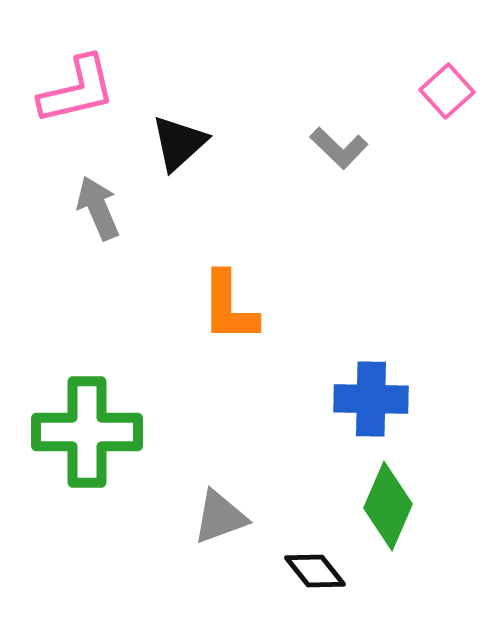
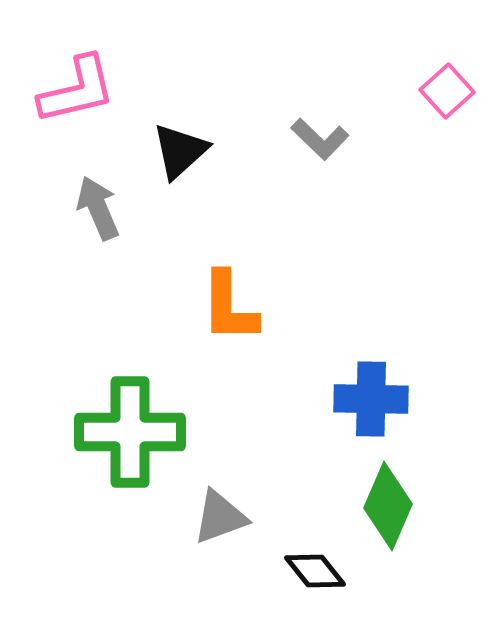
black triangle: moved 1 px right, 8 px down
gray L-shape: moved 19 px left, 9 px up
green cross: moved 43 px right
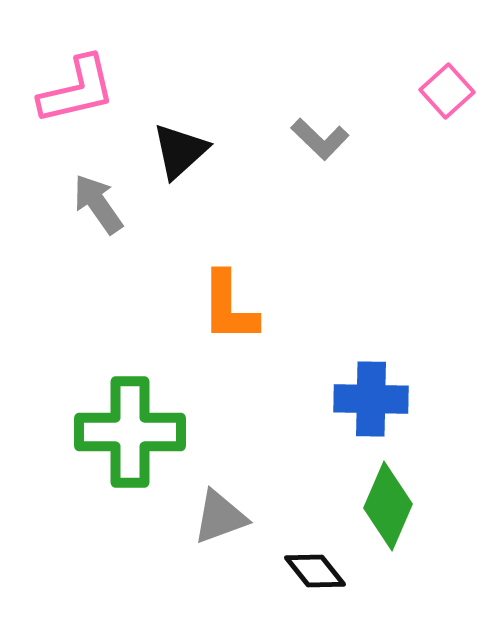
gray arrow: moved 4 px up; rotated 12 degrees counterclockwise
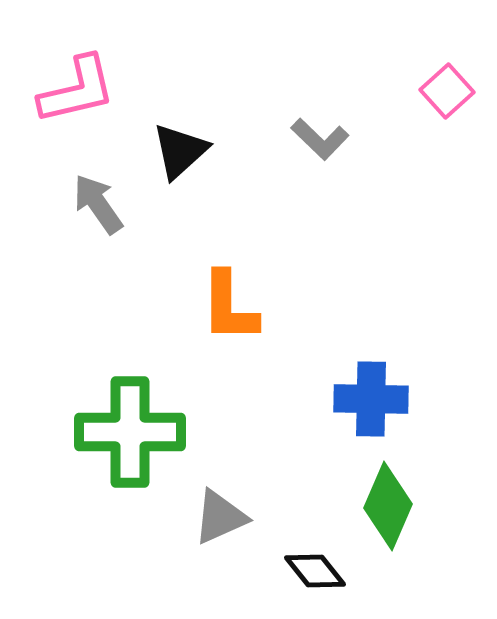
gray triangle: rotated 4 degrees counterclockwise
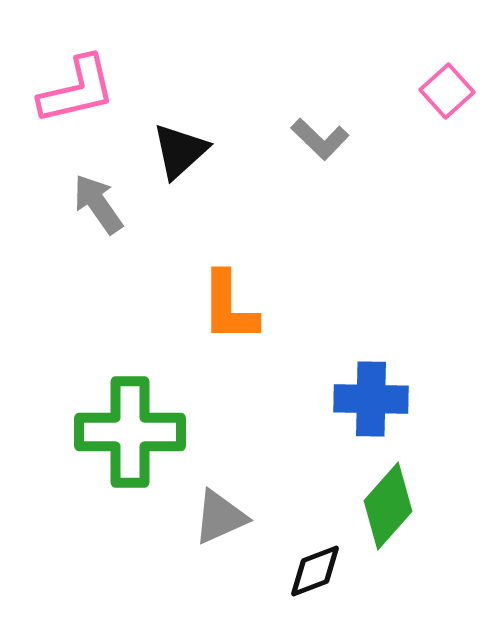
green diamond: rotated 18 degrees clockwise
black diamond: rotated 72 degrees counterclockwise
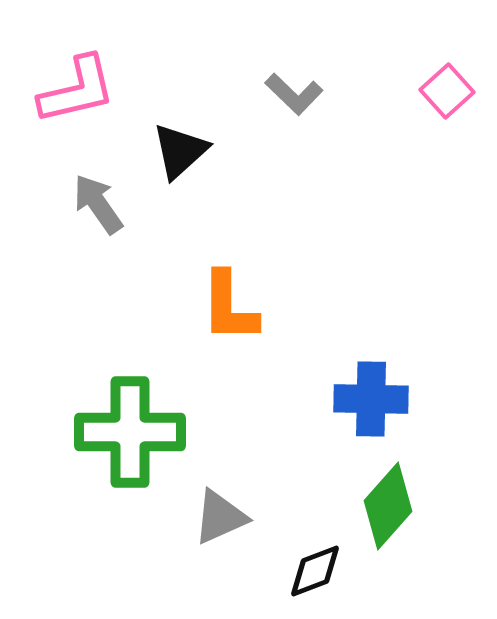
gray L-shape: moved 26 px left, 45 px up
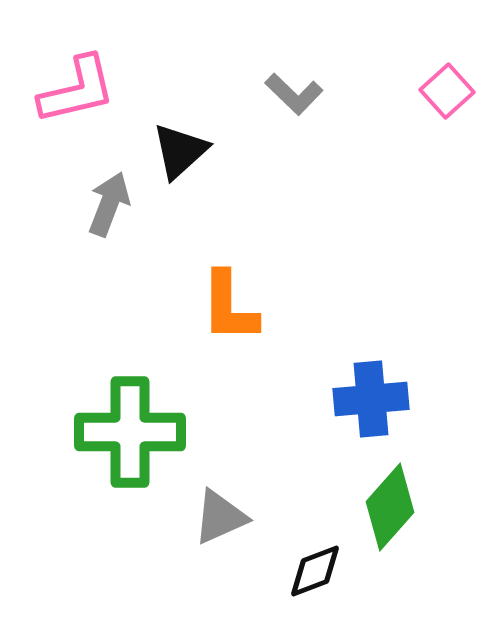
gray arrow: moved 11 px right; rotated 56 degrees clockwise
blue cross: rotated 6 degrees counterclockwise
green diamond: moved 2 px right, 1 px down
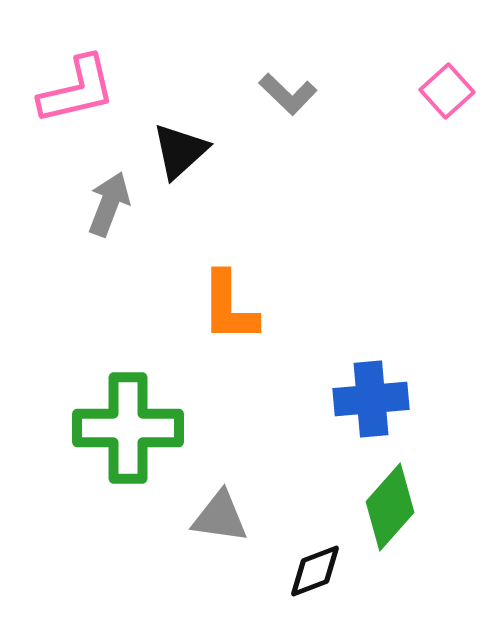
gray L-shape: moved 6 px left
green cross: moved 2 px left, 4 px up
gray triangle: rotated 32 degrees clockwise
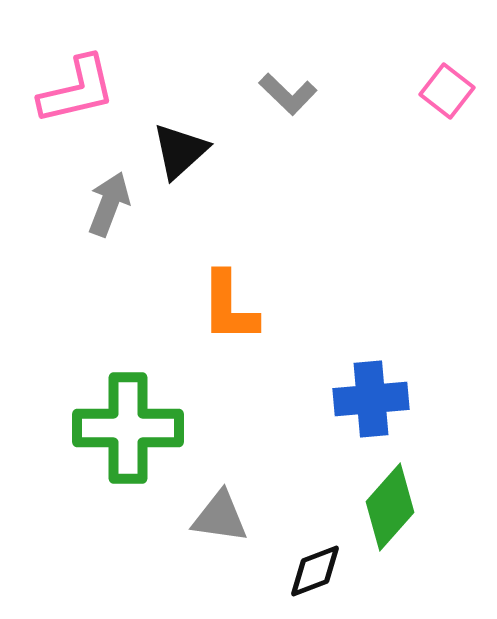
pink square: rotated 10 degrees counterclockwise
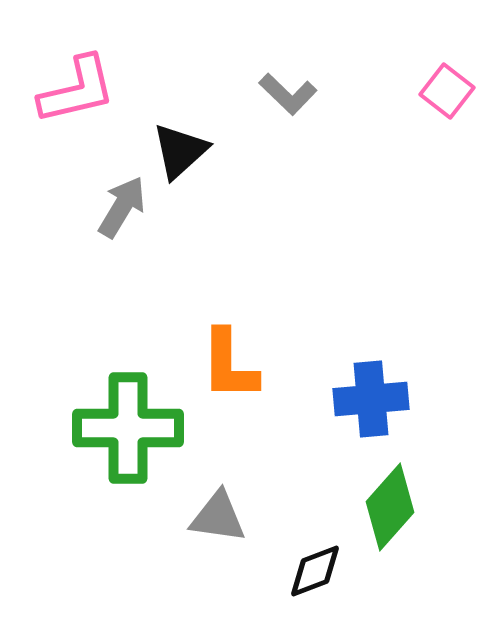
gray arrow: moved 13 px right, 3 px down; rotated 10 degrees clockwise
orange L-shape: moved 58 px down
gray triangle: moved 2 px left
